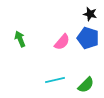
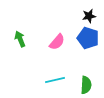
black star: moved 1 px left, 2 px down; rotated 24 degrees counterclockwise
pink semicircle: moved 5 px left
green semicircle: rotated 42 degrees counterclockwise
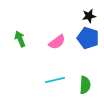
pink semicircle: rotated 12 degrees clockwise
green semicircle: moved 1 px left
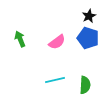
black star: rotated 16 degrees counterclockwise
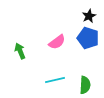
green arrow: moved 12 px down
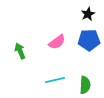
black star: moved 1 px left, 2 px up
blue pentagon: moved 1 px right, 2 px down; rotated 20 degrees counterclockwise
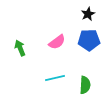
green arrow: moved 3 px up
cyan line: moved 2 px up
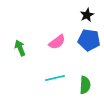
black star: moved 1 px left, 1 px down
blue pentagon: rotated 10 degrees clockwise
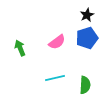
blue pentagon: moved 2 px left, 2 px up; rotated 25 degrees counterclockwise
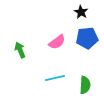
black star: moved 6 px left, 3 px up; rotated 16 degrees counterclockwise
blue pentagon: rotated 10 degrees clockwise
green arrow: moved 2 px down
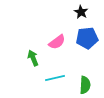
green arrow: moved 13 px right, 8 px down
